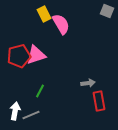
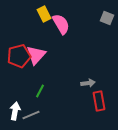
gray square: moved 7 px down
pink triangle: rotated 30 degrees counterclockwise
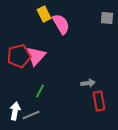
gray square: rotated 16 degrees counterclockwise
pink triangle: moved 1 px down
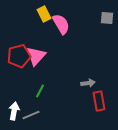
white arrow: moved 1 px left
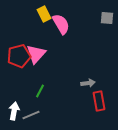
pink triangle: moved 2 px up
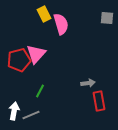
pink semicircle: rotated 15 degrees clockwise
red pentagon: moved 4 px down
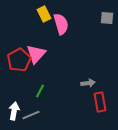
red pentagon: rotated 15 degrees counterclockwise
red rectangle: moved 1 px right, 1 px down
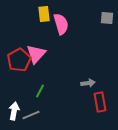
yellow rectangle: rotated 21 degrees clockwise
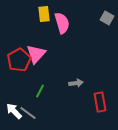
gray square: rotated 24 degrees clockwise
pink semicircle: moved 1 px right, 1 px up
gray arrow: moved 12 px left
white arrow: rotated 54 degrees counterclockwise
gray line: moved 3 px left, 2 px up; rotated 60 degrees clockwise
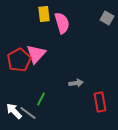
green line: moved 1 px right, 8 px down
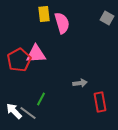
pink triangle: rotated 45 degrees clockwise
gray arrow: moved 4 px right
